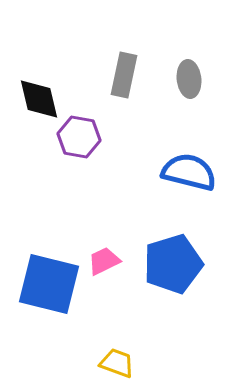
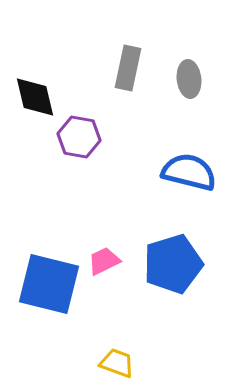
gray rectangle: moved 4 px right, 7 px up
black diamond: moved 4 px left, 2 px up
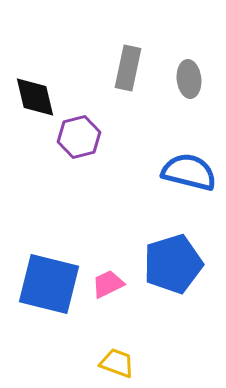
purple hexagon: rotated 24 degrees counterclockwise
pink trapezoid: moved 4 px right, 23 px down
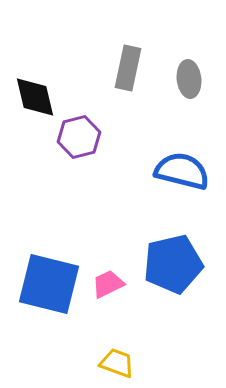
blue semicircle: moved 7 px left, 1 px up
blue pentagon: rotated 4 degrees clockwise
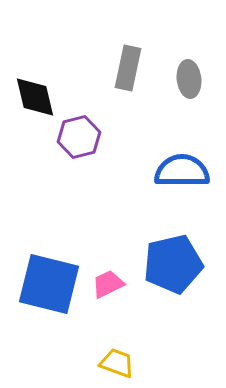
blue semicircle: rotated 14 degrees counterclockwise
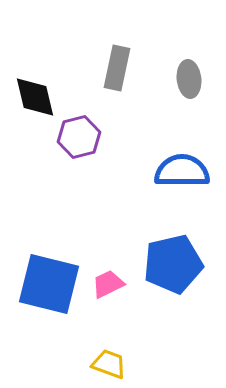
gray rectangle: moved 11 px left
yellow trapezoid: moved 8 px left, 1 px down
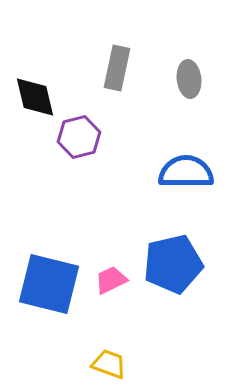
blue semicircle: moved 4 px right, 1 px down
pink trapezoid: moved 3 px right, 4 px up
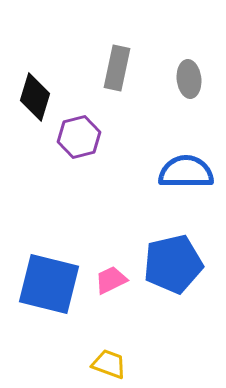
black diamond: rotated 30 degrees clockwise
